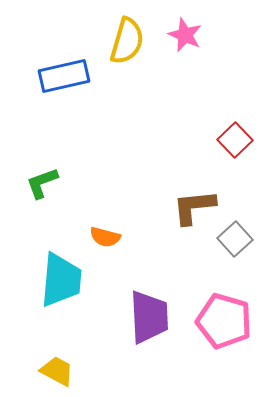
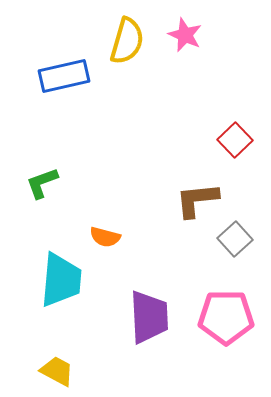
brown L-shape: moved 3 px right, 7 px up
pink pentagon: moved 2 px right, 4 px up; rotated 16 degrees counterclockwise
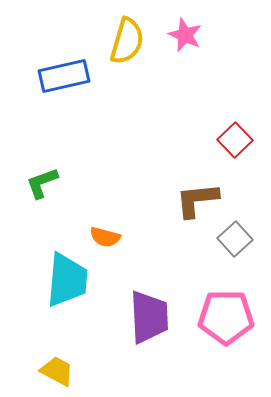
cyan trapezoid: moved 6 px right
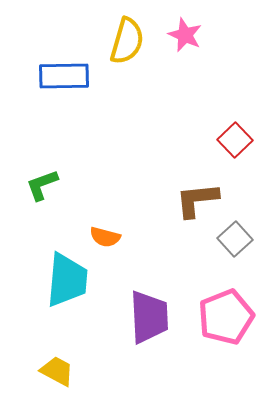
blue rectangle: rotated 12 degrees clockwise
green L-shape: moved 2 px down
pink pentagon: rotated 22 degrees counterclockwise
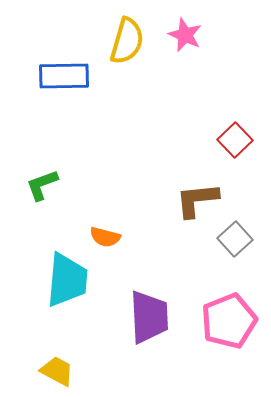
pink pentagon: moved 3 px right, 4 px down
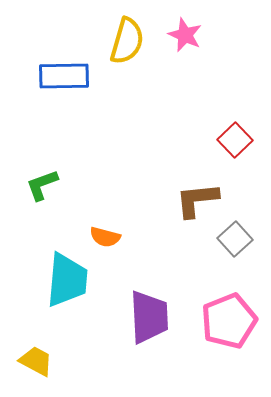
yellow trapezoid: moved 21 px left, 10 px up
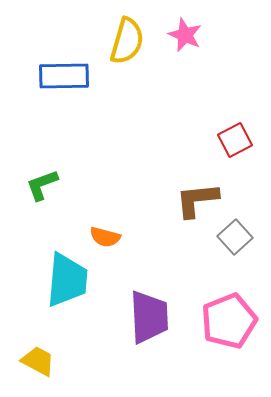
red square: rotated 16 degrees clockwise
gray square: moved 2 px up
yellow trapezoid: moved 2 px right
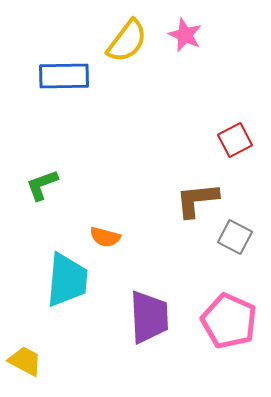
yellow semicircle: rotated 21 degrees clockwise
gray square: rotated 20 degrees counterclockwise
pink pentagon: rotated 26 degrees counterclockwise
yellow trapezoid: moved 13 px left
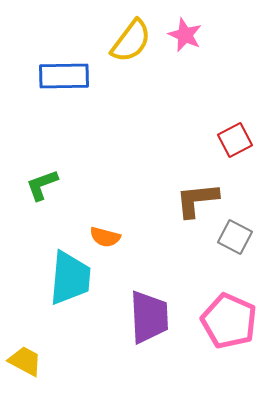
yellow semicircle: moved 4 px right
cyan trapezoid: moved 3 px right, 2 px up
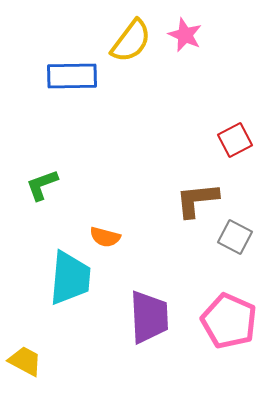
blue rectangle: moved 8 px right
